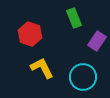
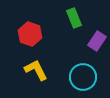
yellow L-shape: moved 6 px left, 2 px down
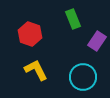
green rectangle: moved 1 px left, 1 px down
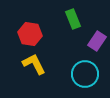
red hexagon: rotated 10 degrees counterclockwise
yellow L-shape: moved 2 px left, 6 px up
cyan circle: moved 2 px right, 3 px up
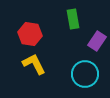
green rectangle: rotated 12 degrees clockwise
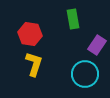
purple rectangle: moved 4 px down
yellow L-shape: rotated 45 degrees clockwise
